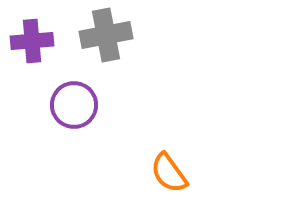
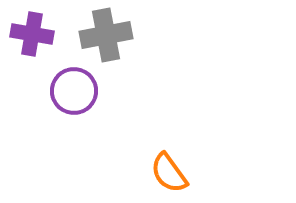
purple cross: moved 7 px up; rotated 15 degrees clockwise
purple circle: moved 14 px up
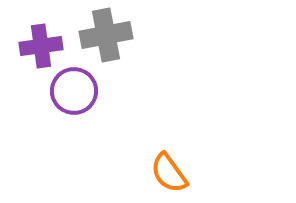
purple cross: moved 9 px right, 12 px down; rotated 18 degrees counterclockwise
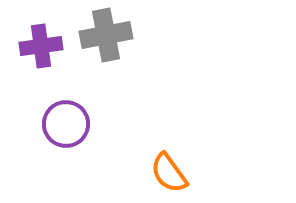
purple circle: moved 8 px left, 33 px down
